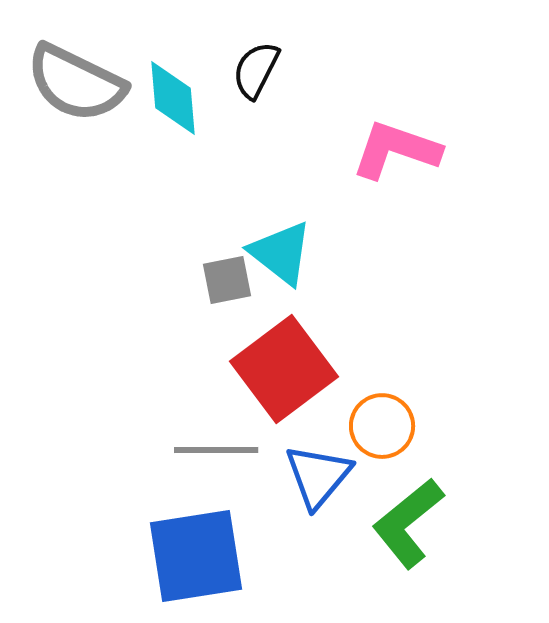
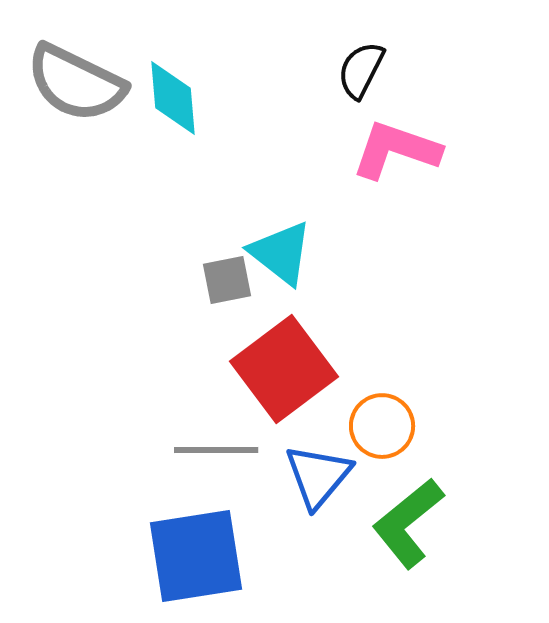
black semicircle: moved 105 px right
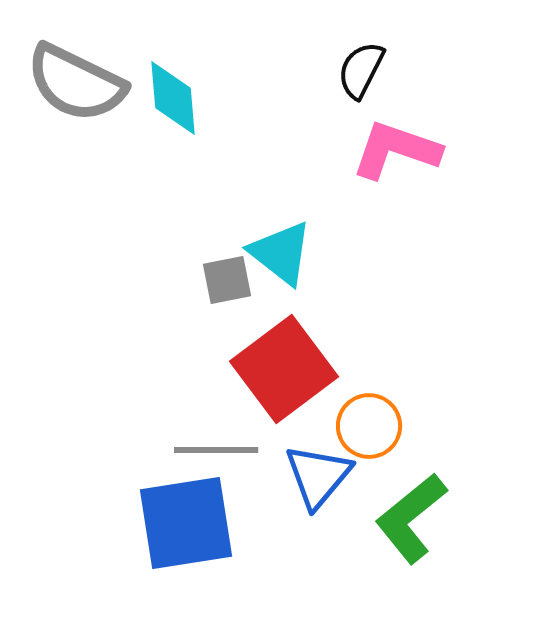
orange circle: moved 13 px left
green L-shape: moved 3 px right, 5 px up
blue square: moved 10 px left, 33 px up
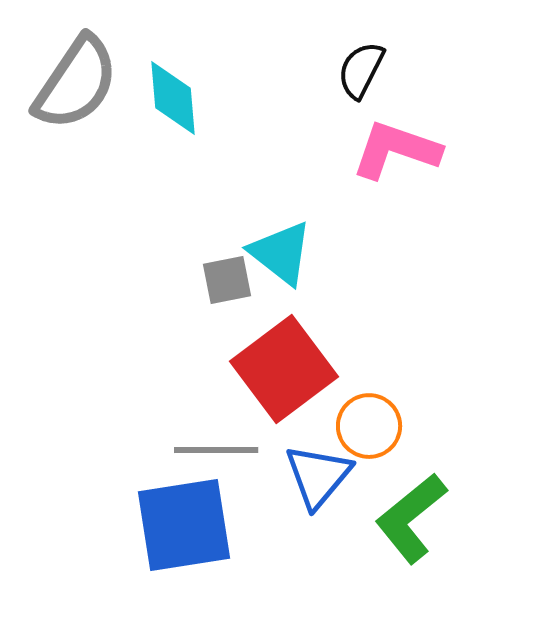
gray semicircle: rotated 82 degrees counterclockwise
blue square: moved 2 px left, 2 px down
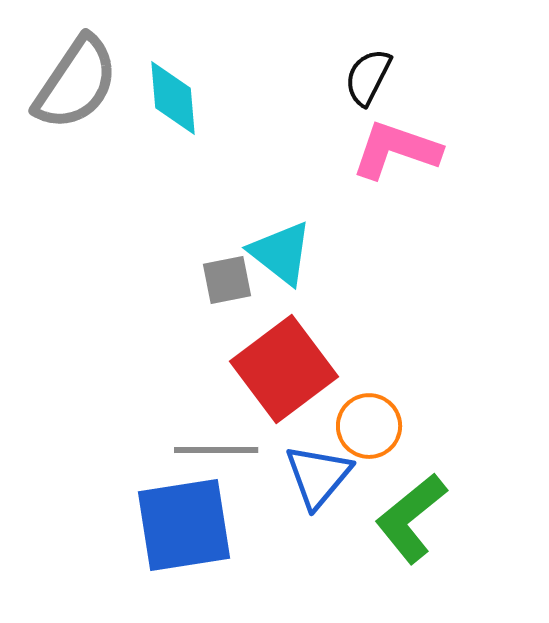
black semicircle: moved 7 px right, 7 px down
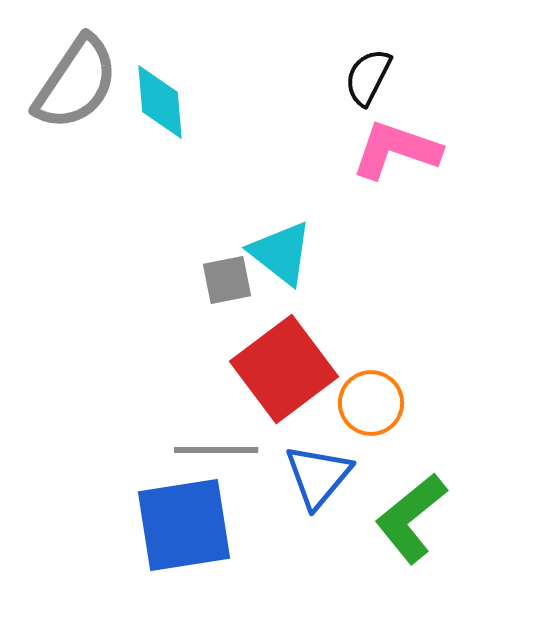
cyan diamond: moved 13 px left, 4 px down
orange circle: moved 2 px right, 23 px up
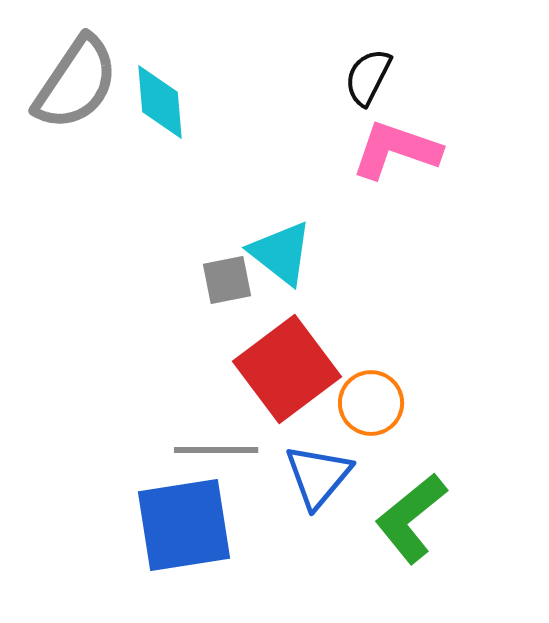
red square: moved 3 px right
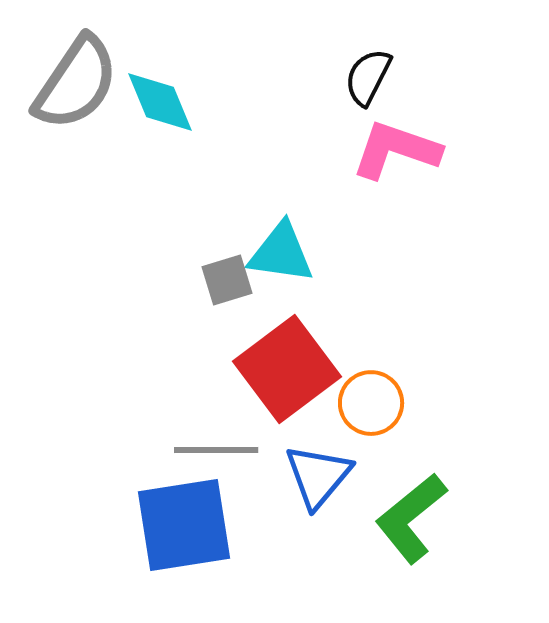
cyan diamond: rotated 18 degrees counterclockwise
cyan triangle: rotated 30 degrees counterclockwise
gray square: rotated 6 degrees counterclockwise
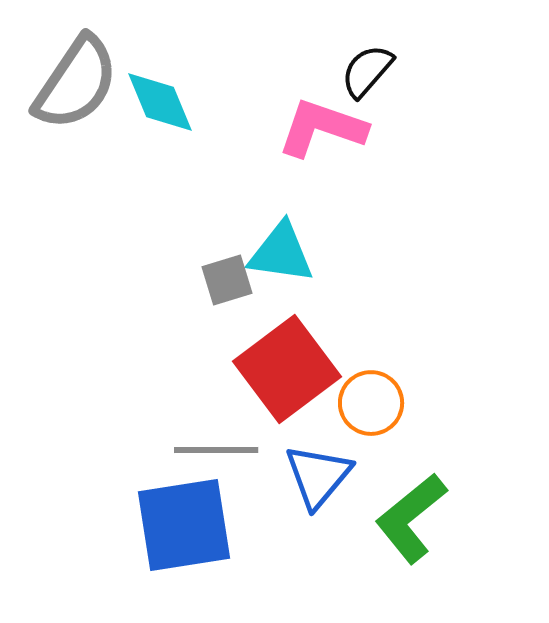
black semicircle: moved 1 px left, 6 px up; rotated 14 degrees clockwise
pink L-shape: moved 74 px left, 22 px up
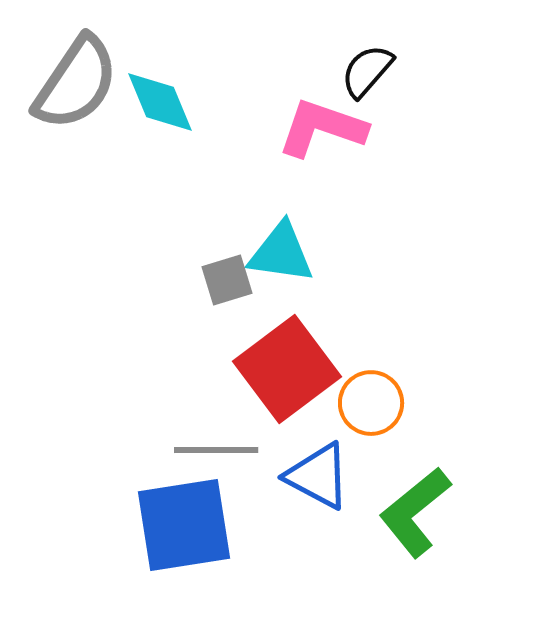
blue triangle: rotated 42 degrees counterclockwise
green L-shape: moved 4 px right, 6 px up
